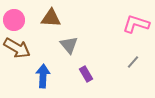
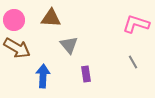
gray line: rotated 72 degrees counterclockwise
purple rectangle: rotated 21 degrees clockwise
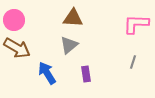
brown triangle: moved 22 px right
pink L-shape: rotated 16 degrees counterclockwise
gray triangle: rotated 30 degrees clockwise
gray line: rotated 48 degrees clockwise
blue arrow: moved 4 px right, 3 px up; rotated 35 degrees counterclockwise
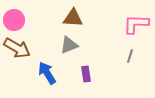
gray triangle: rotated 18 degrees clockwise
gray line: moved 3 px left, 6 px up
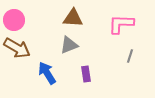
pink L-shape: moved 15 px left
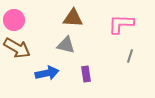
gray triangle: moved 3 px left; rotated 36 degrees clockwise
blue arrow: rotated 110 degrees clockwise
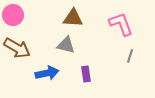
pink circle: moved 1 px left, 5 px up
pink L-shape: rotated 68 degrees clockwise
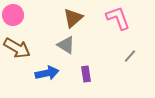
brown triangle: rotated 45 degrees counterclockwise
pink L-shape: moved 3 px left, 6 px up
gray triangle: rotated 18 degrees clockwise
gray line: rotated 24 degrees clockwise
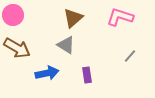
pink L-shape: moved 2 px right, 1 px up; rotated 52 degrees counterclockwise
purple rectangle: moved 1 px right, 1 px down
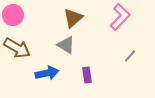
pink L-shape: rotated 116 degrees clockwise
